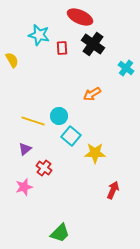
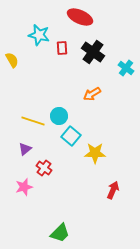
black cross: moved 8 px down
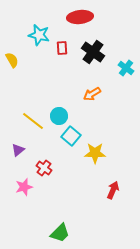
red ellipse: rotated 30 degrees counterclockwise
yellow line: rotated 20 degrees clockwise
purple triangle: moved 7 px left, 1 px down
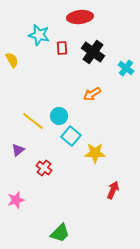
pink star: moved 8 px left, 13 px down
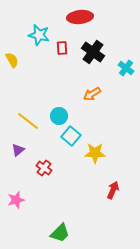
yellow line: moved 5 px left
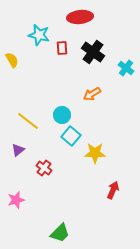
cyan circle: moved 3 px right, 1 px up
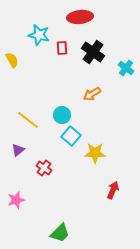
yellow line: moved 1 px up
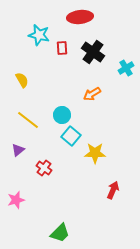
yellow semicircle: moved 10 px right, 20 px down
cyan cross: rotated 21 degrees clockwise
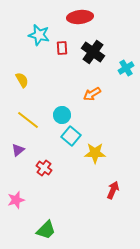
green trapezoid: moved 14 px left, 3 px up
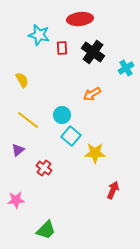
red ellipse: moved 2 px down
pink star: rotated 12 degrees clockwise
